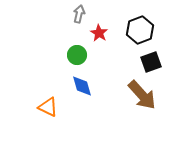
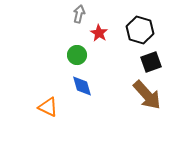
black hexagon: rotated 24 degrees counterclockwise
brown arrow: moved 5 px right
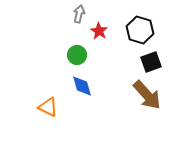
red star: moved 2 px up
